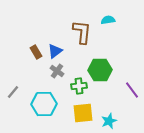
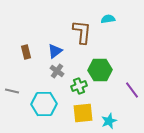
cyan semicircle: moved 1 px up
brown rectangle: moved 10 px left; rotated 16 degrees clockwise
green cross: rotated 14 degrees counterclockwise
gray line: moved 1 px left, 1 px up; rotated 64 degrees clockwise
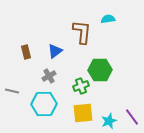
gray cross: moved 8 px left, 5 px down; rotated 24 degrees clockwise
green cross: moved 2 px right
purple line: moved 27 px down
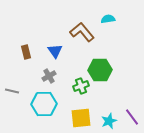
brown L-shape: rotated 45 degrees counterclockwise
blue triangle: rotated 28 degrees counterclockwise
yellow square: moved 2 px left, 5 px down
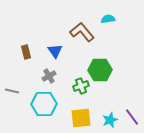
cyan star: moved 1 px right, 1 px up
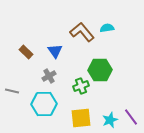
cyan semicircle: moved 1 px left, 9 px down
brown rectangle: rotated 32 degrees counterclockwise
purple line: moved 1 px left
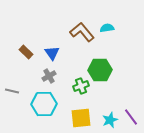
blue triangle: moved 3 px left, 2 px down
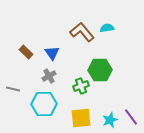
gray line: moved 1 px right, 2 px up
